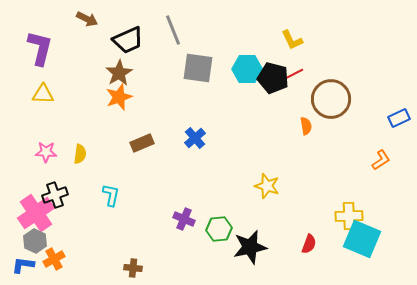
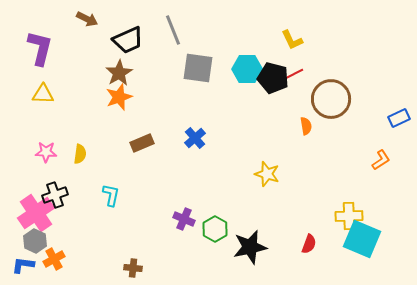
yellow star: moved 12 px up
green hexagon: moved 4 px left; rotated 25 degrees counterclockwise
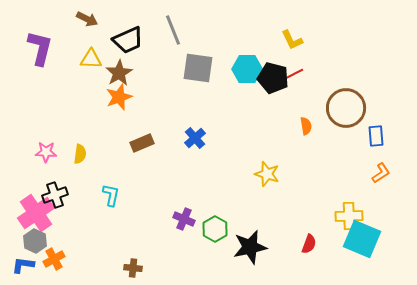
yellow triangle: moved 48 px right, 35 px up
brown circle: moved 15 px right, 9 px down
blue rectangle: moved 23 px left, 18 px down; rotated 70 degrees counterclockwise
orange L-shape: moved 13 px down
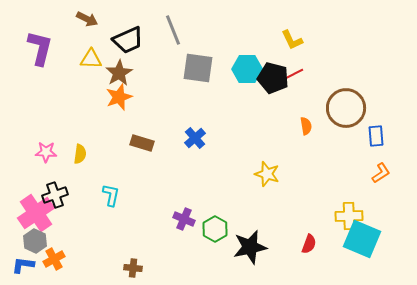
brown rectangle: rotated 40 degrees clockwise
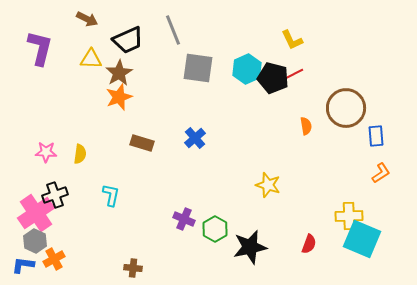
cyan hexagon: rotated 24 degrees counterclockwise
yellow star: moved 1 px right, 11 px down
